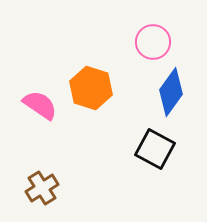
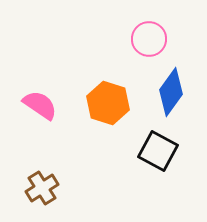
pink circle: moved 4 px left, 3 px up
orange hexagon: moved 17 px right, 15 px down
black square: moved 3 px right, 2 px down
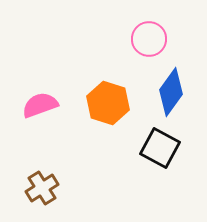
pink semicircle: rotated 54 degrees counterclockwise
black square: moved 2 px right, 3 px up
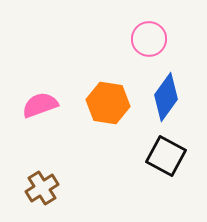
blue diamond: moved 5 px left, 5 px down
orange hexagon: rotated 9 degrees counterclockwise
black square: moved 6 px right, 8 px down
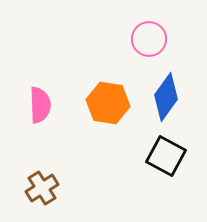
pink semicircle: rotated 108 degrees clockwise
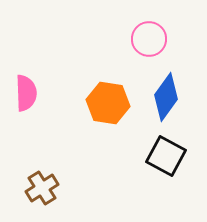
pink semicircle: moved 14 px left, 12 px up
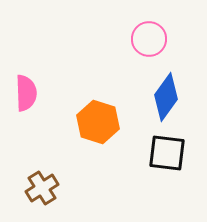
orange hexagon: moved 10 px left, 19 px down; rotated 9 degrees clockwise
black square: moved 1 px right, 3 px up; rotated 21 degrees counterclockwise
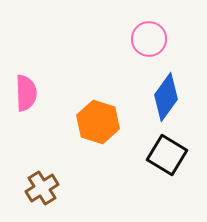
black square: moved 2 px down; rotated 24 degrees clockwise
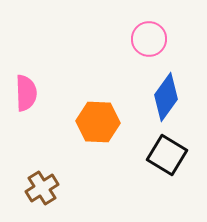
orange hexagon: rotated 15 degrees counterclockwise
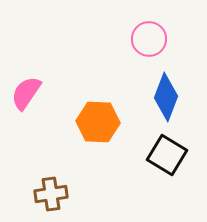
pink semicircle: rotated 144 degrees counterclockwise
blue diamond: rotated 15 degrees counterclockwise
brown cross: moved 9 px right, 6 px down; rotated 24 degrees clockwise
